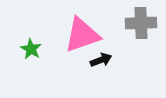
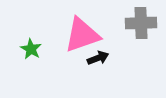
black arrow: moved 3 px left, 2 px up
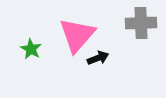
pink triangle: moved 5 px left; rotated 30 degrees counterclockwise
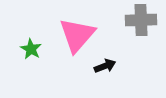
gray cross: moved 3 px up
black arrow: moved 7 px right, 8 px down
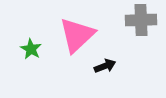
pink triangle: rotated 6 degrees clockwise
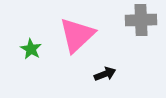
black arrow: moved 8 px down
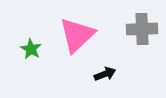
gray cross: moved 1 px right, 9 px down
